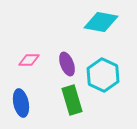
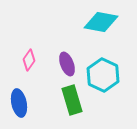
pink diamond: rotated 55 degrees counterclockwise
blue ellipse: moved 2 px left
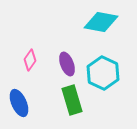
pink diamond: moved 1 px right
cyan hexagon: moved 2 px up
blue ellipse: rotated 12 degrees counterclockwise
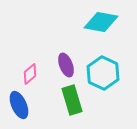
pink diamond: moved 14 px down; rotated 15 degrees clockwise
purple ellipse: moved 1 px left, 1 px down
blue ellipse: moved 2 px down
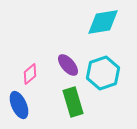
cyan diamond: moved 2 px right; rotated 20 degrees counterclockwise
purple ellipse: moved 2 px right; rotated 20 degrees counterclockwise
cyan hexagon: rotated 16 degrees clockwise
green rectangle: moved 1 px right, 2 px down
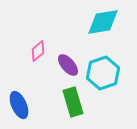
pink diamond: moved 8 px right, 23 px up
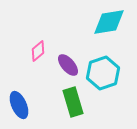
cyan diamond: moved 6 px right
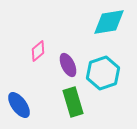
purple ellipse: rotated 15 degrees clockwise
blue ellipse: rotated 12 degrees counterclockwise
